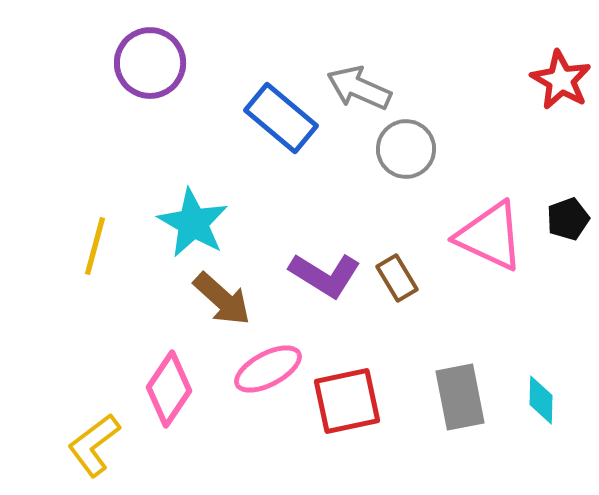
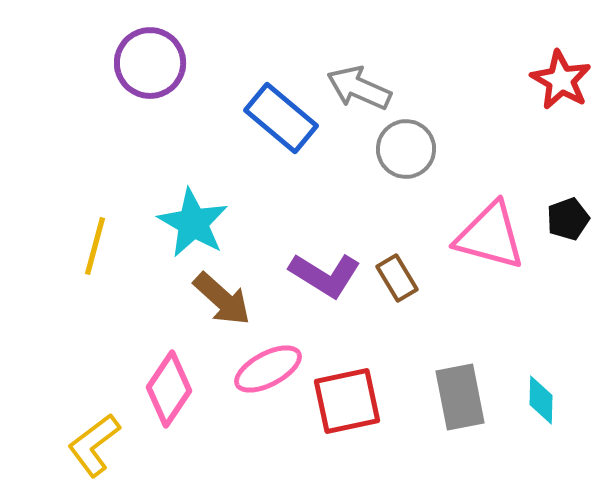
pink triangle: rotated 10 degrees counterclockwise
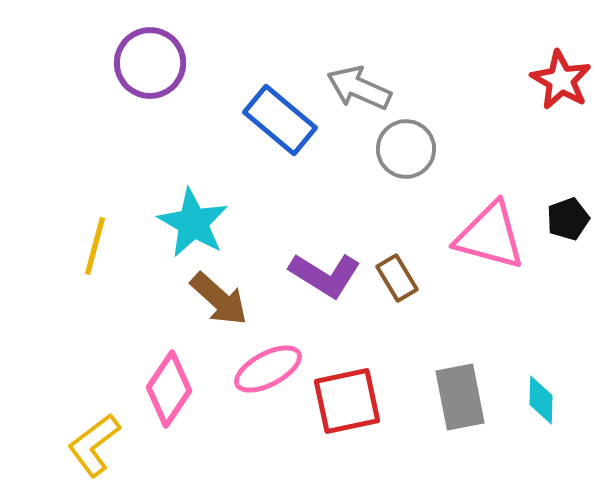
blue rectangle: moved 1 px left, 2 px down
brown arrow: moved 3 px left
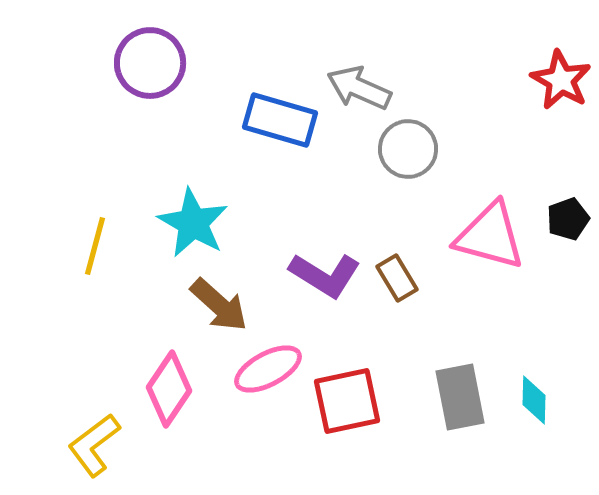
blue rectangle: rotated 24 degrees counterclockwise
gray circle: moved 2 px right
brown arrow: moved 6 px down
cyan diamond: moved 7 px left
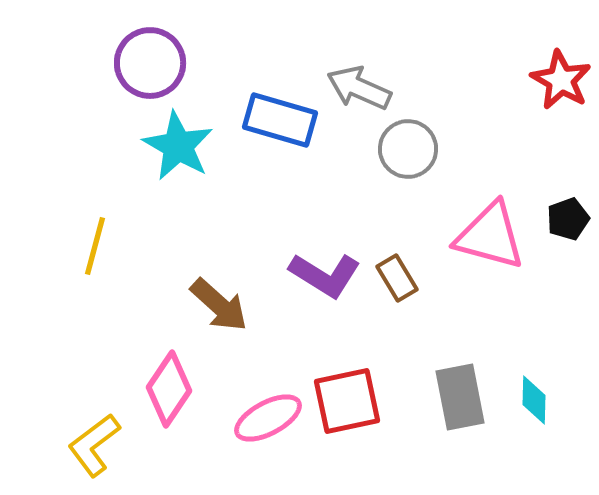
cyan star: moved 15 px left, 77 px up
pink ellipse: moved 49 px down
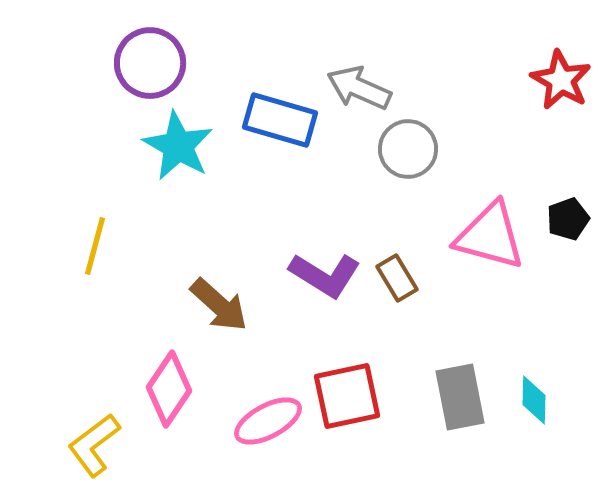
red square: moved 5 px up
pink ellipse: moved 3 px down
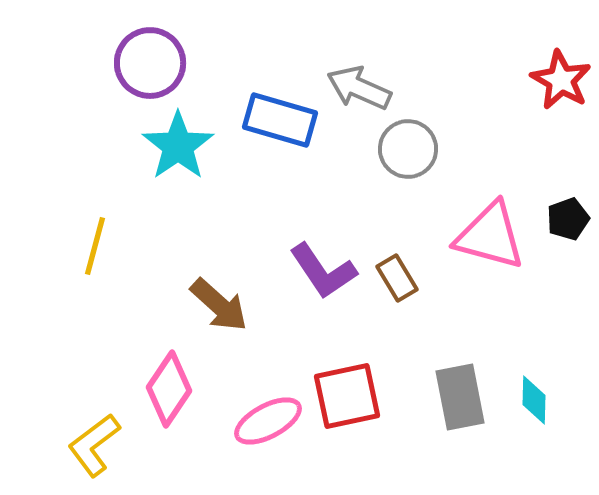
cyan star: rotated 8 degrees clockwise
purple L-shape: moved 2 px left, 4 px up; rotated 24 degrees clockwise
